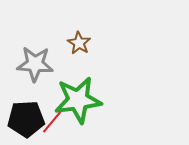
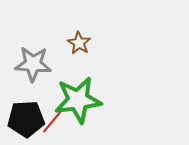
gray star: moved 2 px left
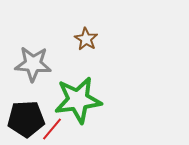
brown star: moved 7 px right, 4 px up
red line: moved 7 px down
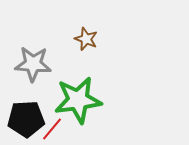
brown star: rotated 10 degrees counterclockwise
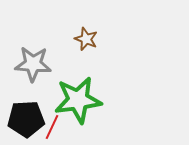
red line: moved 2 px up; rotated 15 degrees counterclockwise
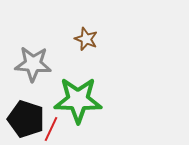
green star: rotated 9 degrees clockwise
black pentagon: rotated 21 degrees clockwise
red line: moved 1 px left, 2 px down
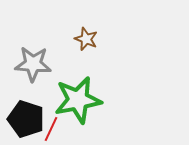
green star: rotated 12 degrees counterclockwise
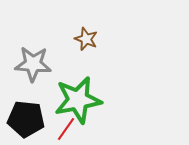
black pentagon: rotated 12 degrees counterclockwise
red line: moved 15 px right; rotated 10 degrees clockwise
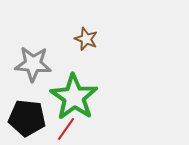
green star: moved 4 px left, 3 px up; rotated 27 degrees counterclockwise
black pentagon: moved 1 px right, 1 px up
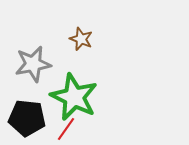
brown star: moved 5 px left
gray star: rotated 15 degrees counterclockwise
green star: rotated 9 degrees counterclockwise
